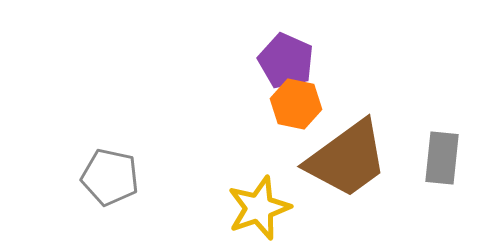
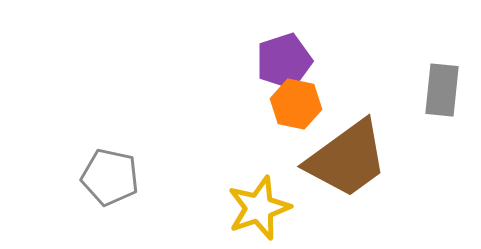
purple pentagon: moved 2 px left; rotated 30 degrees clockwise
gray rectangle: moved 68 px up
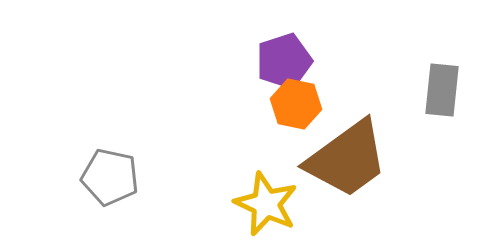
yellow star: moved 7 px right, 4 px up; rotated 28 degrees counterclockwise
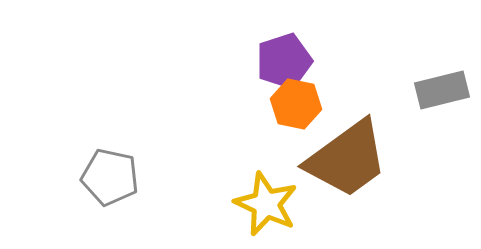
gray rectangle: rotated 70 degrees clockwise
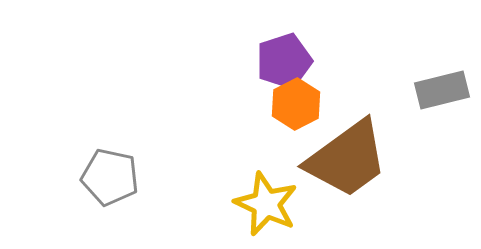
orange hexagon: rotated 21 degrees clockwise
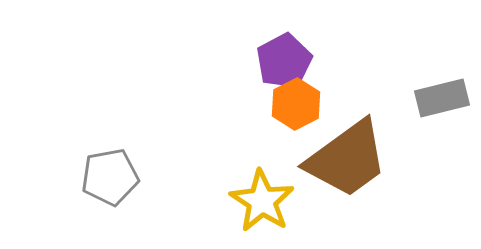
purple pentagon: rotated 10 degrees counterclockwise
gray rectangle: moved 8 px down
gray pentagon: rotated 22 degrees counterclockwise
yellow star: moved 4 px left, 3 px up; rotated 8 degrees clockwise
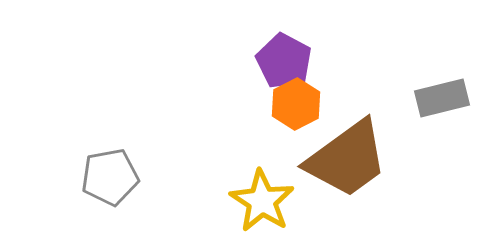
purple pentagon: rotated 16 degrees counterclockwise
